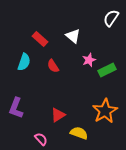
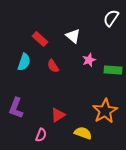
green rectangle: moved 6 px right; rotated 30 degrees clockwise
yellow semicircle: moved 4 px right
pink semicircle: moved 4 px up; rotated 64 degrees clockwise
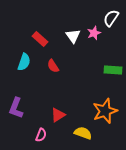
white triangle: rotated 14 degrees clockwise
pink star: moved 5 px right, 27 px up
orange star: rotated 10 degrees clockwise
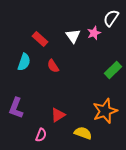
green rectangle: rotated 48 degrees counterclockwise
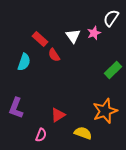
red semicircle: moved 1 px right, 11 px up
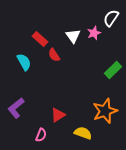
cyan semicircle: rotated 48 degrees counterclockwise
purple L-shape: rotated 30 degrees clockwise
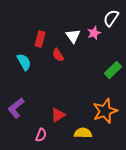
red rectangle: rotated 63 degrees clockwise
red semicircle: moved 4 px right
yellow semicircle: rotated 18 degrees counterclockwise
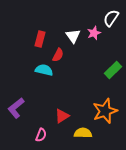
red semicircle: rotated 120 degrees counterclockwise
cyan semicircle: moved 20 px right, 8 px down; rotated 48 degrees counterclockwise
red triangle: moved 4 px right, 1 px down
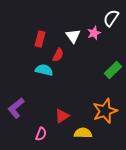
pink semicircle: moved 1 px up
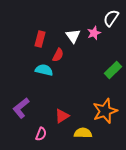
purple L-shape: moved 5 px right
